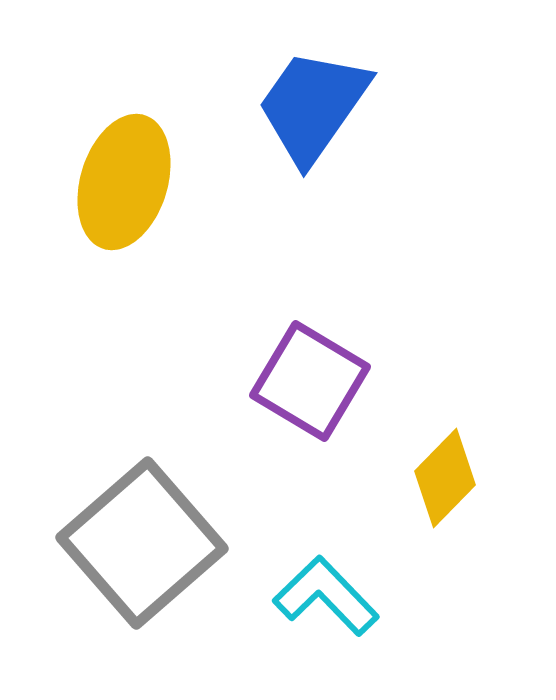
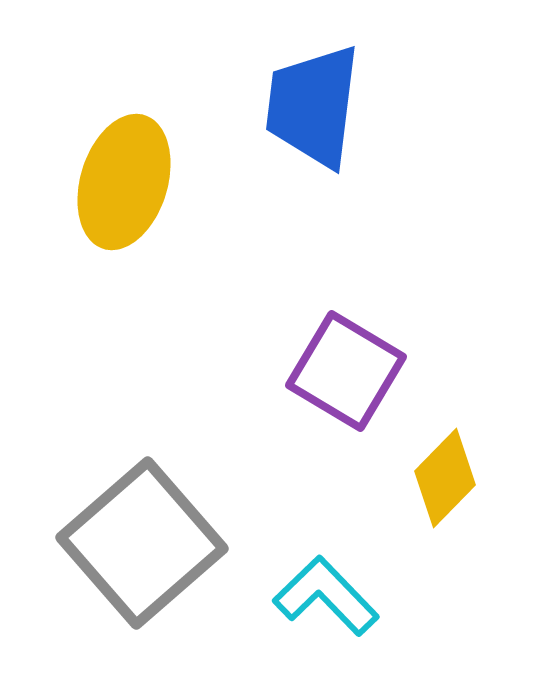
blue trapezoid: rotated 28 degrees counterclockwise
purple square: moved 36 px right, 10 px up
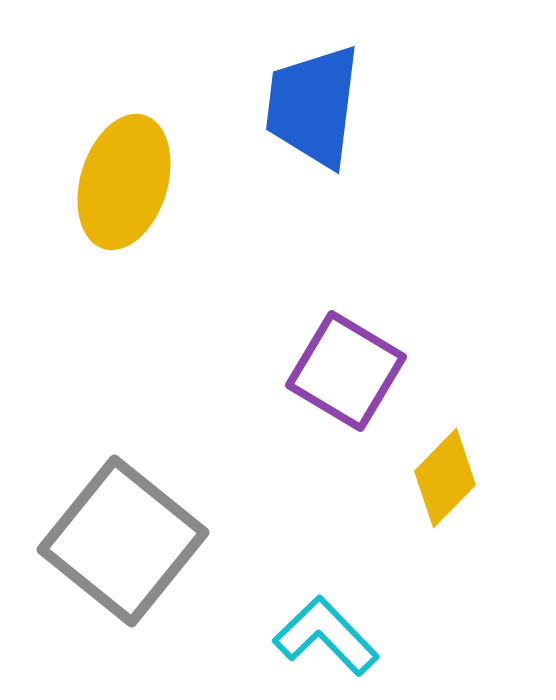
gray square: moved 19 px left, 2 px up; rotated 10 degrees counterclockwise
cyan L-shape: moved 40 px down
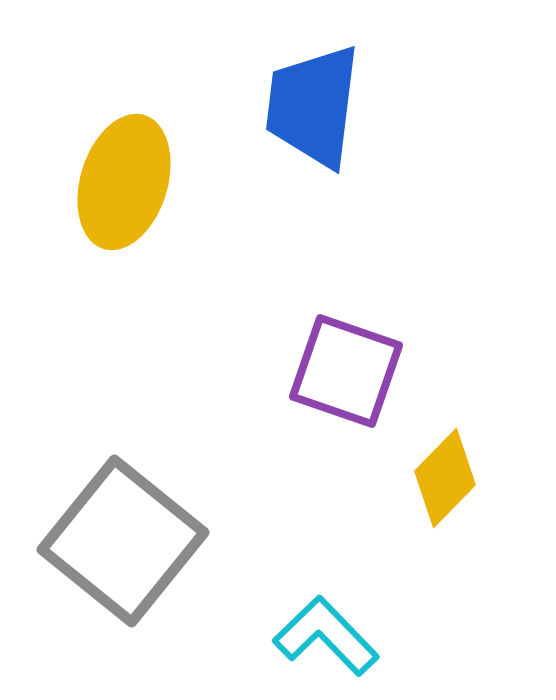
purple square: rotated 12 degrees counterclockwise
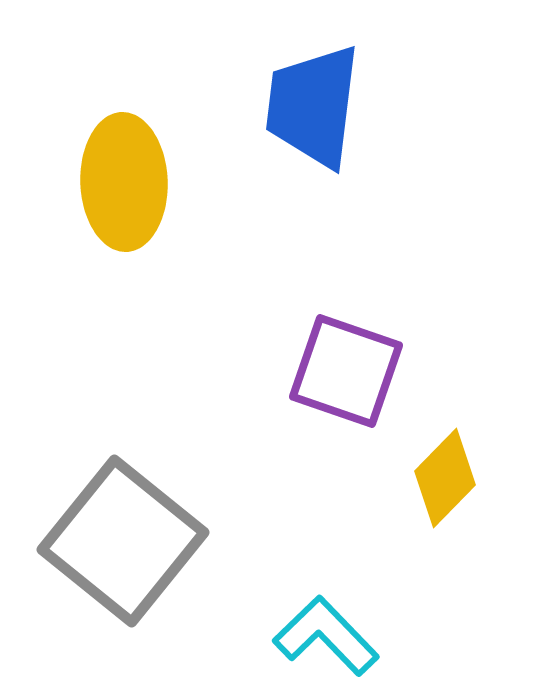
yellow ellipse: rotated 19 degrees counterclockwise
